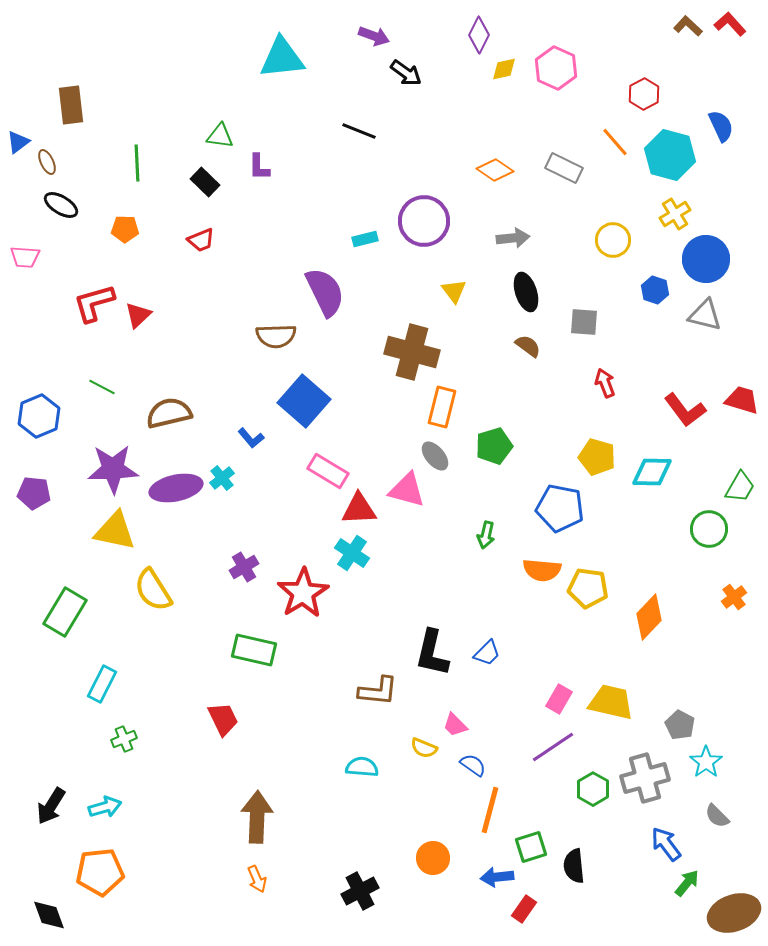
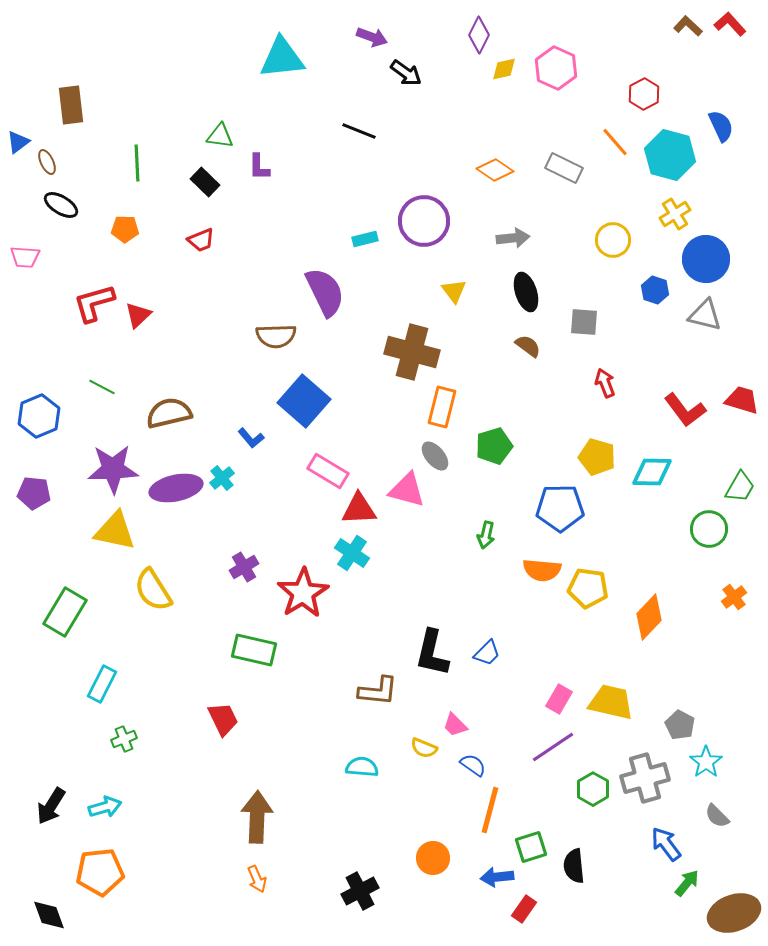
purple arrow at (374, 36): moved 2 px left, 1 px down
blue pentagon at (560, 508): rotated 12 degrees counterclockwise
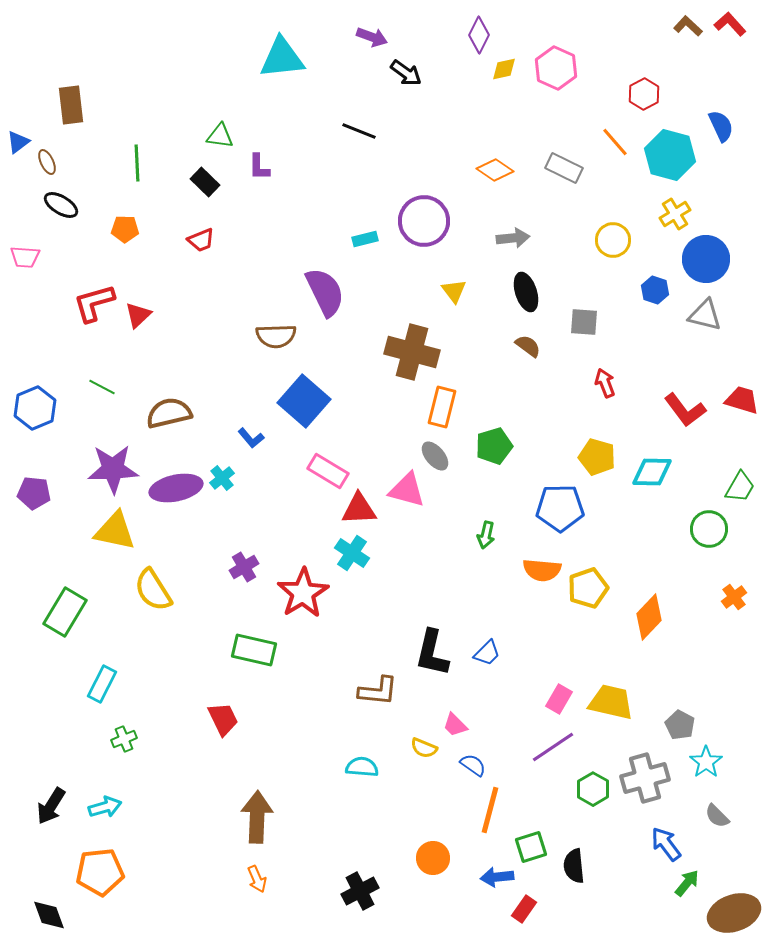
blue hexagon at (39, 416): moved 4 px left, 8 px up
yellow pentagon at (588, 588): rotated 27 degrees counterclockwise
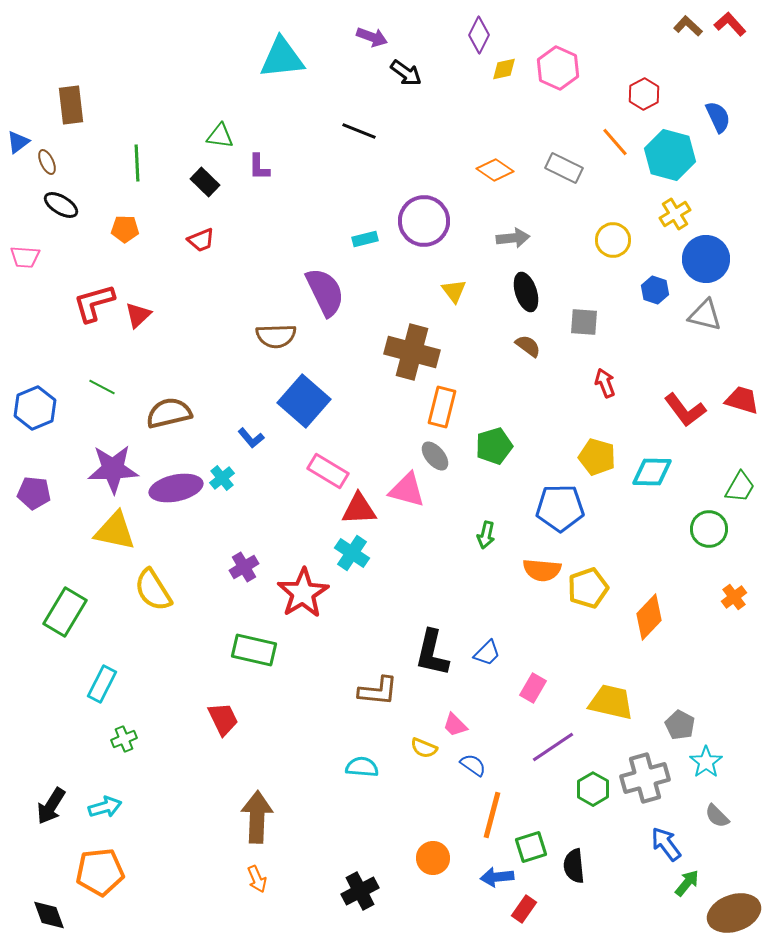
pink hexagon at (556, 68): moved 2 px right
blue semicircle at (721, 126): moved 3 px left, 9 px up
pink rectangle at (559, 699): moved 26 px left, 11 px up
orange line at (490, 810): moved 2 px right, 5 px down
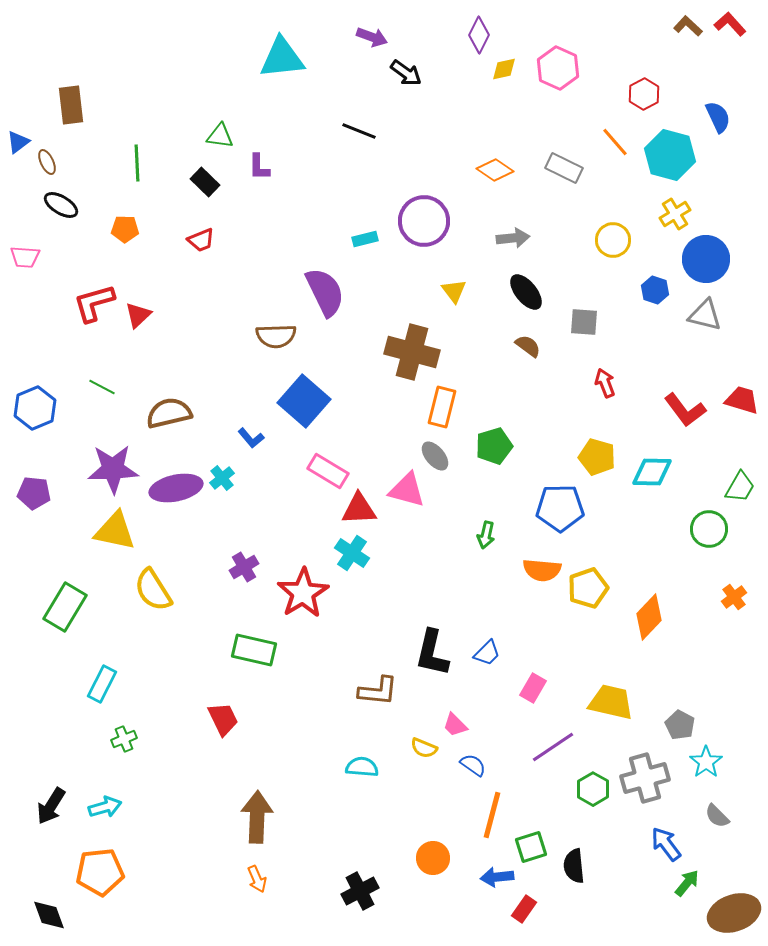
black ellipse at (526, 292): rotated 21 degrees counterclockwise
green rectangle at (65, 612): moved 5 px up
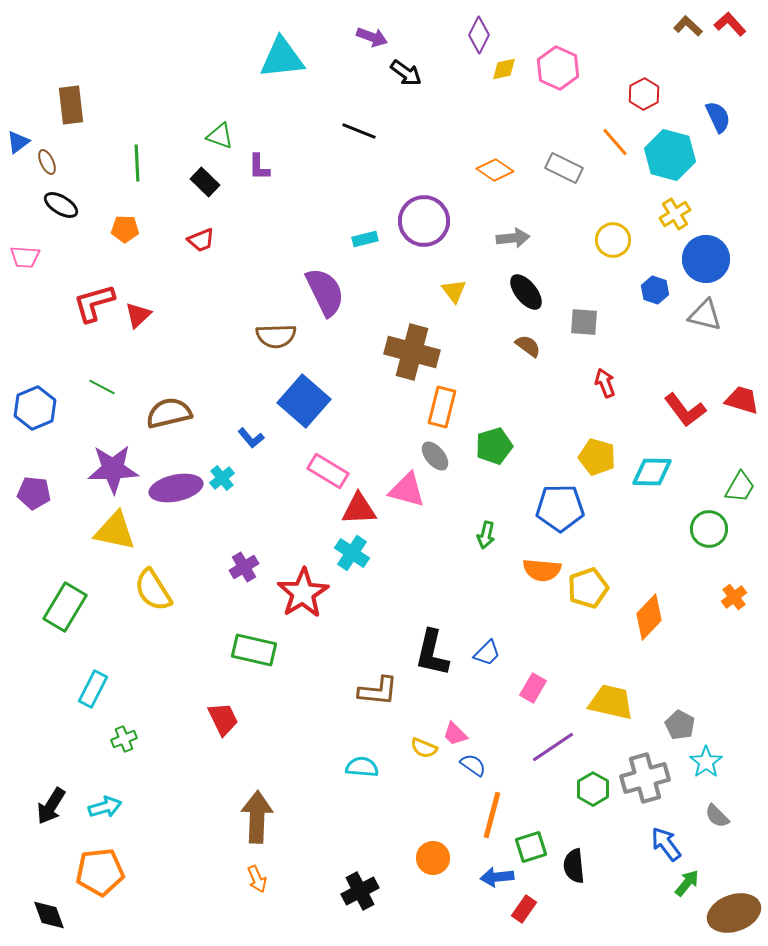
green triangle at (220, 136): rotated 12 degrees clockwise
cyan rectangle at (102, 684): moved 9 px left, 5 px down
pink trapezoid at (455, 725): moved 9 px down
